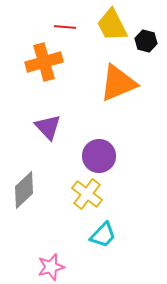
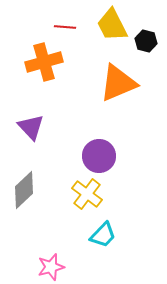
purple triangle: moved 17 px left
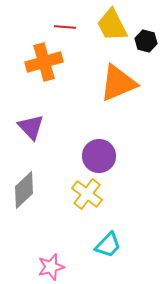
cyan trapezoid: moved 5 px right, 10 px down
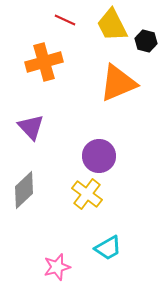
red line: moved 7 px up; rotated 20 degrees clockwise
cyan trapezoid: moved 3 px down; rotated 16 degrees clockwise
pink star: moved 6 px right
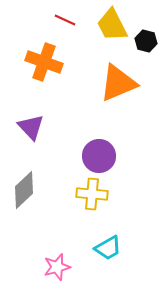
orange cross: rotated 36 degrees clockwise
yellow cross: moved 5 px right; rotated 32 degrees counterclockwise
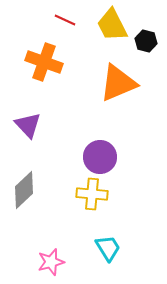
purple triangle: moved 3 px left, 2 px up
purple circle: moved 1 px right, 1 px down
cyan trapezoid: rotated 92 degrees counterclockwise
pink star: moved 6 px left, 5 px up
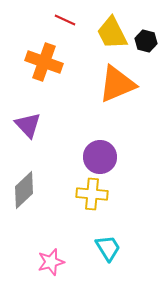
yellow trapezoid: moved 8 px down
orange triangle: moved 1 px left, 1 px down
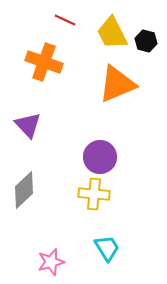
yellow cross: moved 2 px right
cyan trapezoid: moved 1 px left
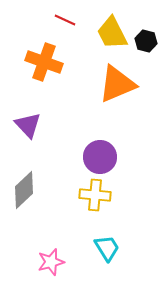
yellow cross: moved 1 px right, 1 px down
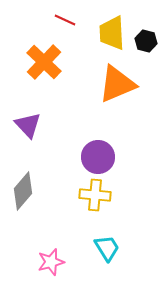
yellow trapezoid: rotated 24 degrees clockwise
orange cross: rotated 24 degrees clockwise
purple circle: moved 2 px left
gray diamond: moved 1 px left, 1 px down; rotated 6 degrees counterclockwise
